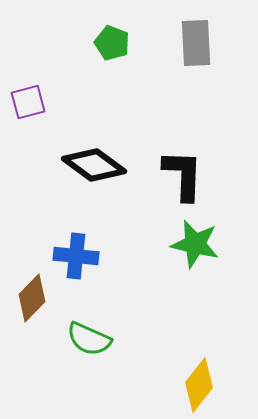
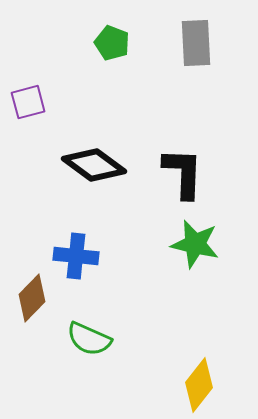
black L-shape: moved 2 px up
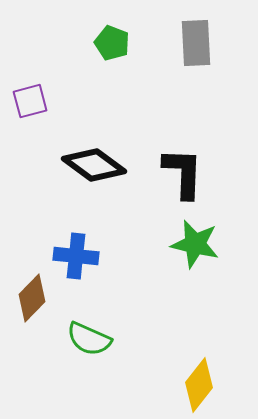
purple square: moved 2 px right, 1 px up
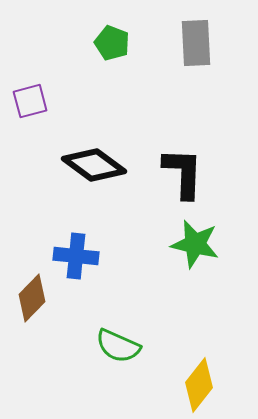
green semicircle: moved 29 px right, 7 px down
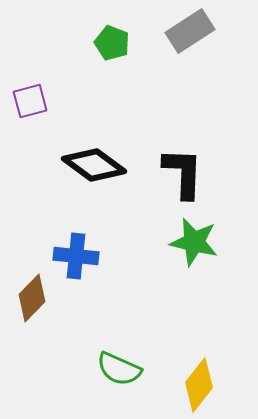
gray rectangle: moved 6 px left, 12 px up; rotated 60 degrees clockwise
green star: moved 1 px left, 2 px up
green semicircle: moved 1 px right, 23 px down
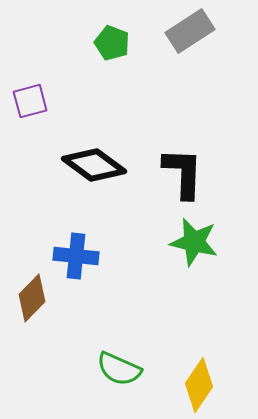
yellow diamond: rotated 4 degrees counterclockwise
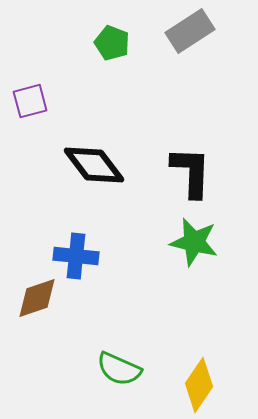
black diamond: rotated 16 degrees clockwise
black L-shape: moved 8 px right, 1 px up
brown diamond: moved 5 px right; rotated 27 degrees clockwise
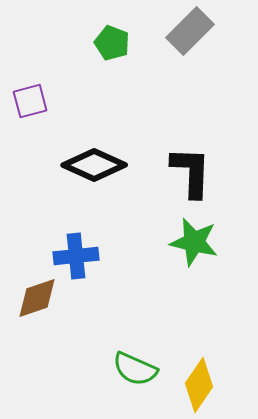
gray rectangle: rotated 12 degrees counterclockwise
black diamond: rotated 28 degrees counterclockwise
blue cross: rotated 12 degrees counterclockwise
green semicircle: moved 16 px right
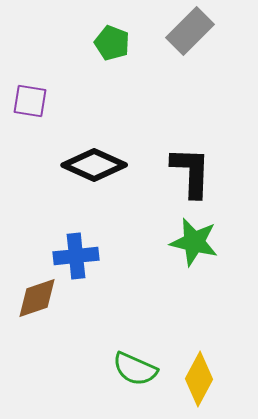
purple square: rotated 24 degrees clockwise
yellow diamond: moved 6 px up; rotated 6 degrees counterclockwise
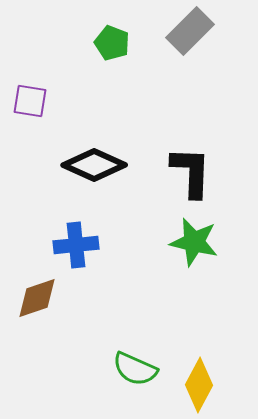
blue cross: moved 11 px up
yellow diamond: moved 6 px down
